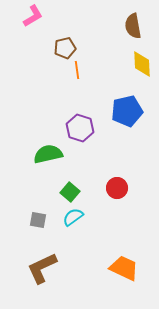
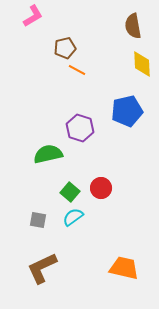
orange line: rotated 54 degrees counterclockwise
red circle: moved 16 px left
orange trapezoid: rotated 12 degrees counterclockwise
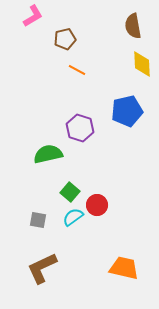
brown pentagon: moved 9 px up
red circle: moved 4 px left, 17 px down
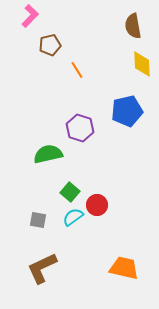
pink L-shape: moved 3 px left; rotated 15 degrees counterclockwise
brown pentagon: moved 15 px left, 6 px down
orange line: rotated 30 degrees clockwise
